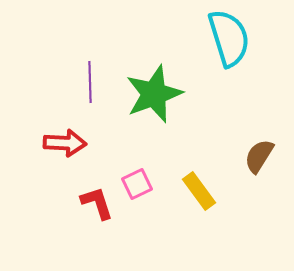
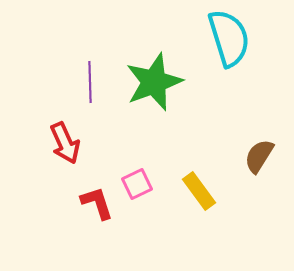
green star: moved 12 px up
red arrow: rotated 63 degrees clockwise
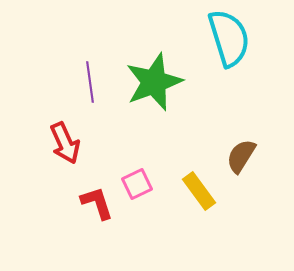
purple line: rotated 6 degrees counterclockwise
brown semicircle: moved 18 px left
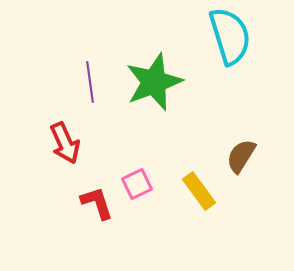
cyan semicircle: moved 1 px right, 2 px up
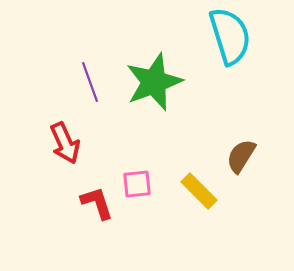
purple line: rotated 12 degrees counterclockwise
pink square: rotated 20 degrees clockwise
yellow rectangle: rotated 9 degrees counterclockwise
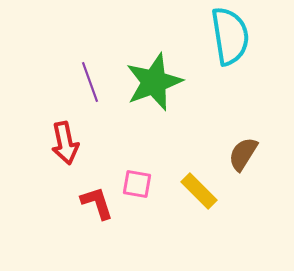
cyan semicircle: rotated 8 degrees clockwise
red arrow: rotated 12 degrees clockwise
brown semicircle: moved 2 px right, 2 px up
pink square: rotated 16 degrees clockwise
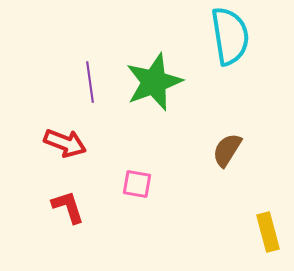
purple line: rotated 12 degrees clockwise
red arrow: rotated 57 degrees counterclockwise
brown semicircle: moved 16 px left, 4 px up
yellow rectangle: moved 69 px right, 41 px down; rotated 30 degrees clockwise
red L-shape: moved 29 px left, 4 px down
